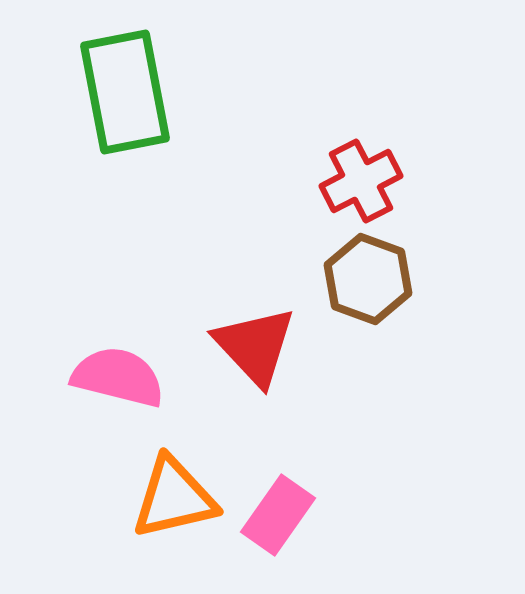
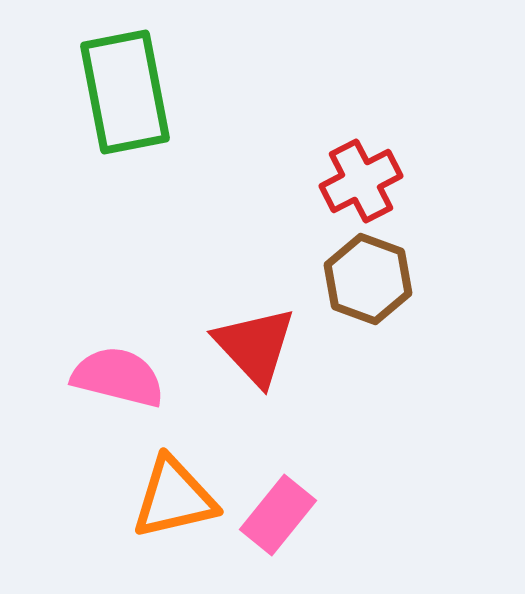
pink rectangle: rotated 4 degrees clockwise
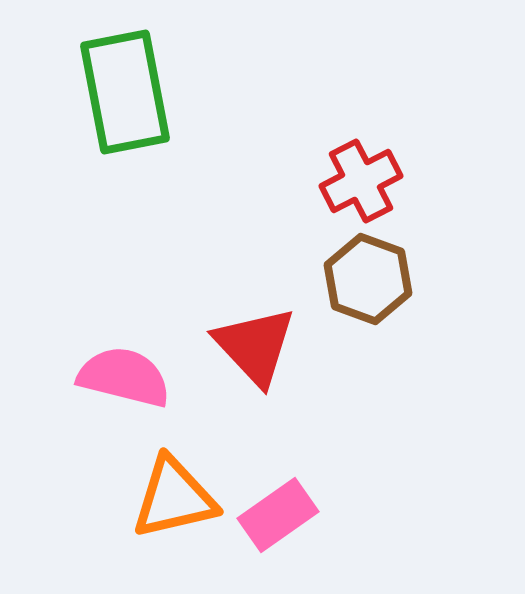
pink semicircle: moved 6 px right
pink rectangle: rotated 16 degrees clockwise
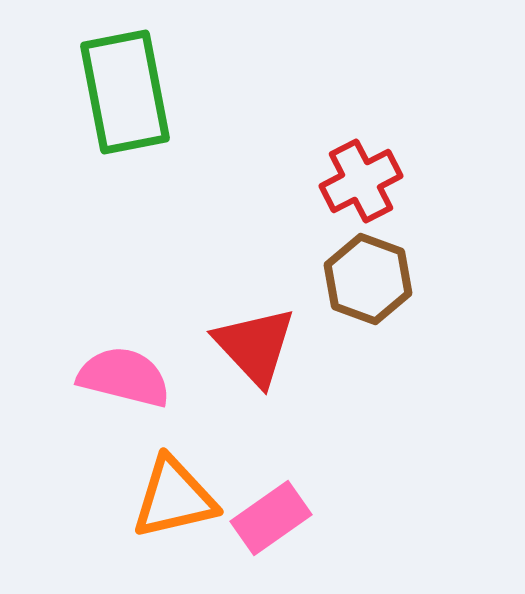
pink rectangle: moved 7 px left, 3 px down
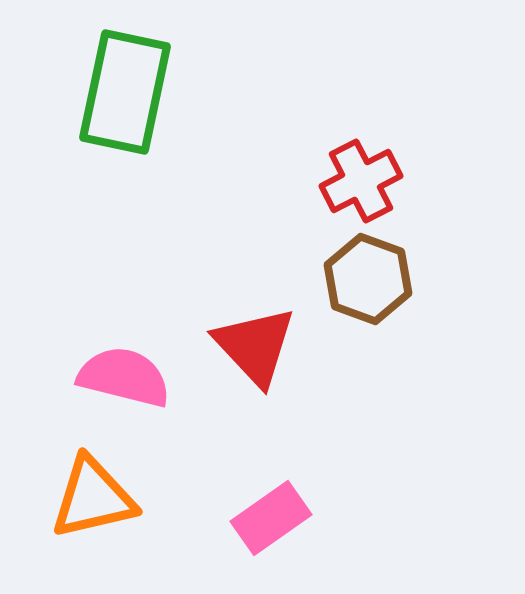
green rectangle: rotated 23 degrees clockwise
orange triangle: moved 81 px left
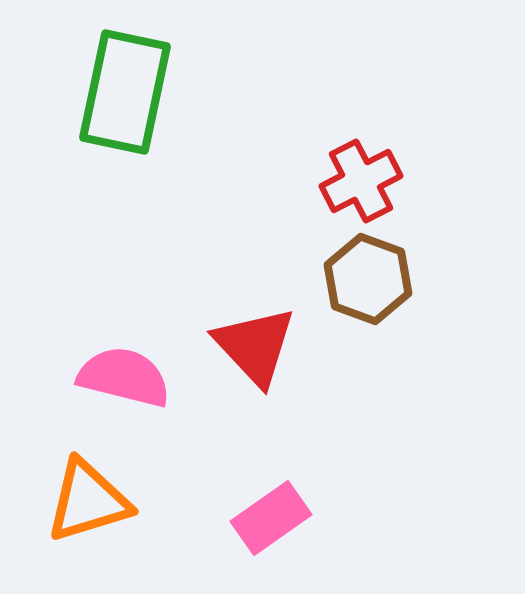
orange triangle: moved 5 px left, 3 px down; rotated 4 degrees counterclockwise
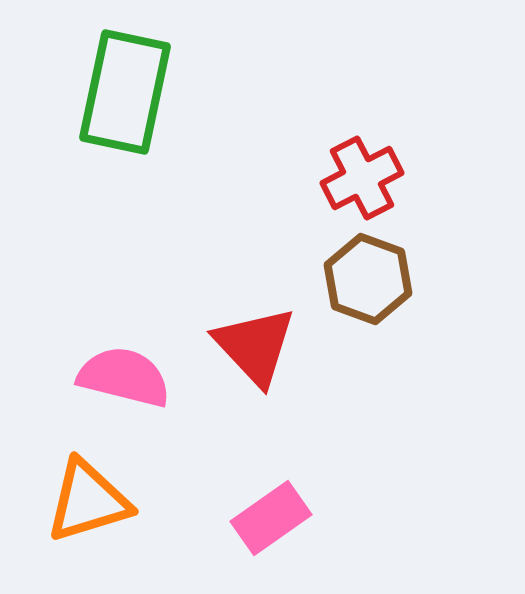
red cross: moved 1 px right, 3 px up
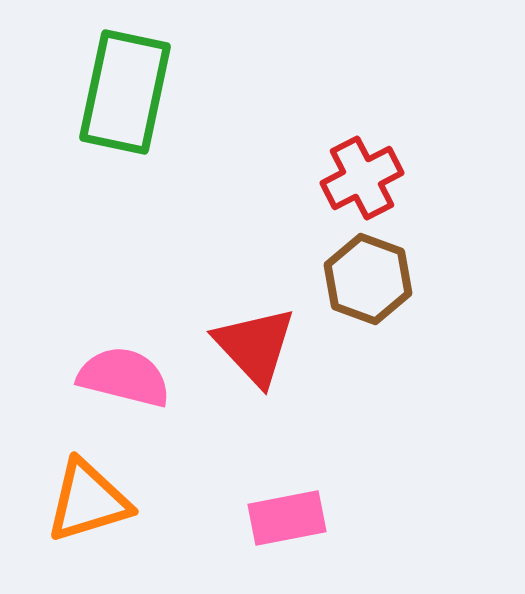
pink rectangle: moved 16 px right; rotated 24 degrees clockwise
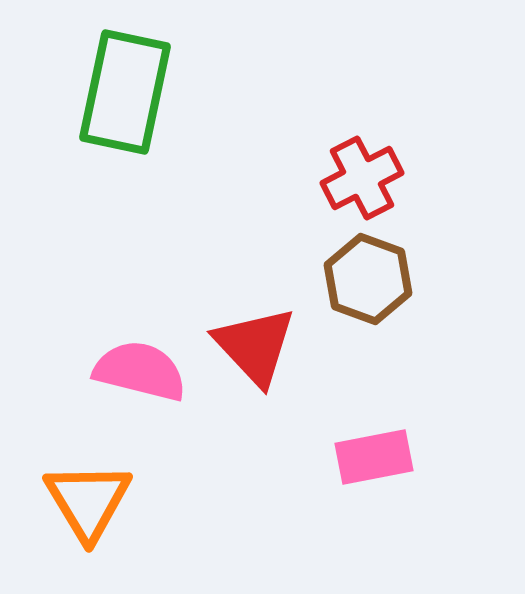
pink semicircle: moved 16 px right, 6 px up
orange triangle: rotated 44 degrees counterclockwise
pink rectangle: moved 87 px right, 61 px up
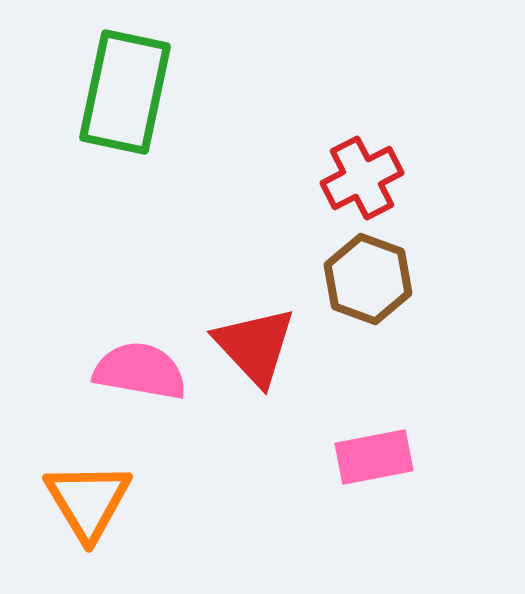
pink semicircle: rotated 4 degrees counterclockwise
